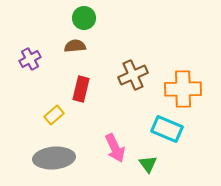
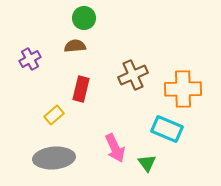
green triangle: moved 1 px left, 1 px up
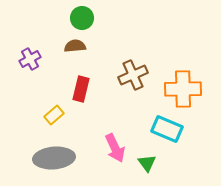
green circle: moved 2 px left
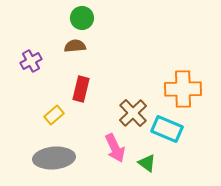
purple cross: moved 1 px right, 2 px down
brown cross: moved 38 px down; rotated 20 degrees counterclockwise
green triangle: rotated 18 degrees counterclockwise
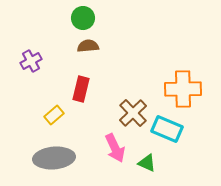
green circle: moved 1 px right
brown semicircle: moved 13 px right
green triangle: rotated 12 degrees counterclockwise
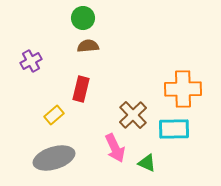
brown cross: moved 2 px down
cyan rectangle: moved 7 px right; rotated 24 degrees counterclockwise
gray ellipse: rotated 12 degrees counterclockwise
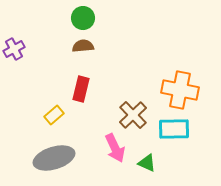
brown semicircle: moved 5 px left
purple cross: moved 17 px left, 12 px up
orange cross: moved 3 px left, 1 px down; rotated 12 degrees clockwise
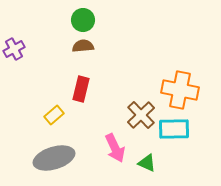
green circle: moved 2 px down
brown cross: moved 8 px right
